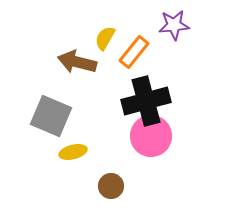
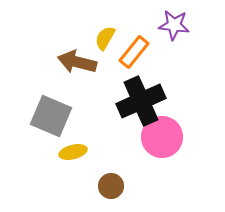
purple star: rotated 12 degrees clockwise
black cross: moved 5 px left; rotated 9 degrees counterclockwise
pink circle: moved 11 px right, 1 px down
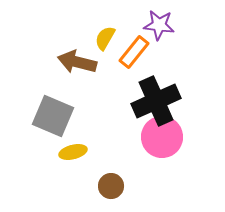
purple star: moved 15 px left
black cross: moved 15 px right
gray square: moved 2 px right
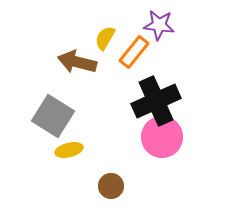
gray square: rotated 9 degrees clockwise
yellow ellipse: moved 4 px left, 2 px up
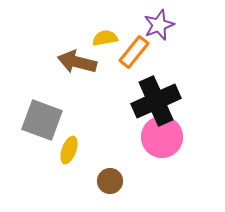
purple star: rotated 28 degrees counterclockwise
yellow semicircle: rotated 50 degrees clockwise
gray square: moved 11 px left, 4 px down; rotated 12 degrees counterclockwise
yellow ellipse: rotated 56 degrees counterclockwise
brown circle: moved 1 px left, 5 px up
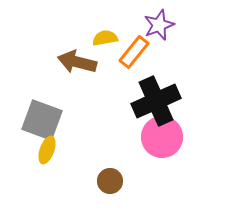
yellow ellipse: moved 22 px left
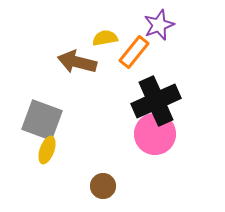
pink circle: moved 7 px left, 3 px up
brown circle: moved 7 px left, 5 px down
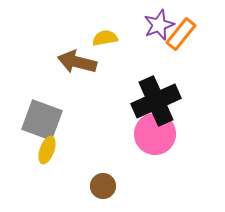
orange rectangle: moved 47 px right, 18 px up
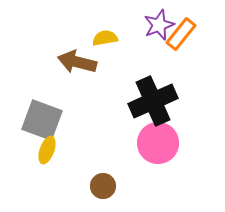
black cross: moved 3 px left
pink circle: moved 3 px right, 9 px down
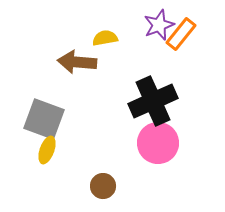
brown arrow: rotated 9 degrees counterclockwise
gray square: moved 2 px right, 1 px up
